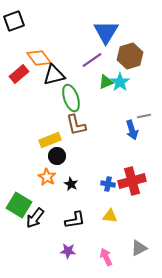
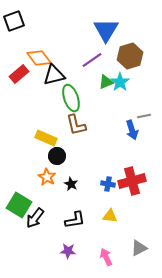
blue triangle: moved 2 px up
yellow rectangle: moved 4 px left, 2 px up; rotated 45 degrees clockwise
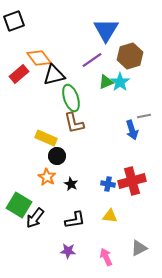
brown L-shape: moved 2 px left, 2 px up
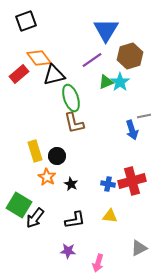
black square: moved 12 px right
yellow rectangle: moved 11 px left, 13 px down; rotated 50 degrees clockwise
pink arrow: moved 8 px left, 6 px down; rotated 138 degrees counterclockwise
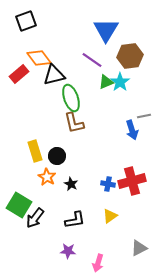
brown hexagon: rotated 10 degrees clockwise
purple line: rotated 70 degrees clockwise
yellow triangle: rotated 42 degrees counterclockwise
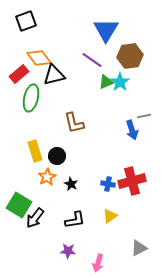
green ellipse: moved 40 px left; rotated 32 degrees clockwise
orange star: rotated 12 degrees clockwise
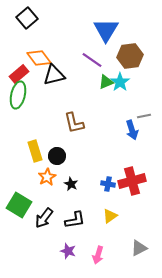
black square: moved 1 px right, 3 px up; rotated 20 degrees counterclockwise
green ellipse: moved 13 px left, 3 px up
black arrow: moved 9 px right
purple star: rotated 14 degrees clockwise
pink arrow: moved 8 px up
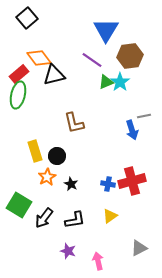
pink arrow: moved 6 px down; rotated 150 degrees clockwise
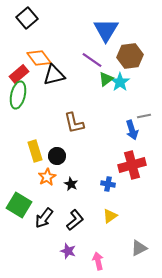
green triangle: moved 3 px up; rotated 14 degrees counterclockwise
red cross: moved 16 px up
black L-shape: rotated 30 degrees counterclockwise
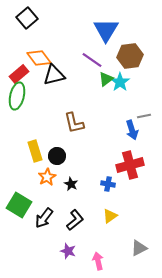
green ellipse: moved 1 px left, 1 px down
red cross: moved 2 px left
